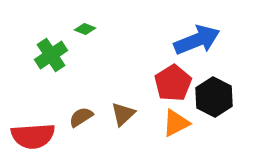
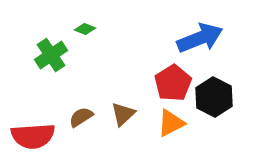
blue arrow: moved 3 px right, 2 px up
orange triangle: moved 5 px left
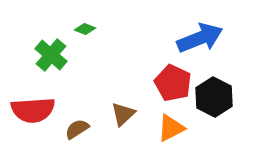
green cross: rotated 16 degrees counterclockwise
red pentagon: rotated 15 degrees counterclockwise
brown semicircle: moved 4 px left, 12 px down
orange triangle: moved 5 px down
red semicircle: moved 26 px up
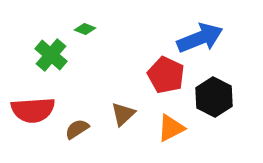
red pentagon: moved 7 px left, 8 px up
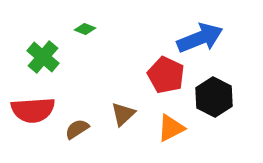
green cross: moved 8 px left, 2 px down
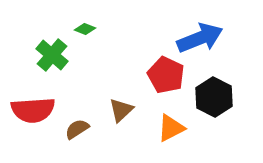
green cross: moved 9 px right, 2 px up
brown triangle: moved 2 px left, 4 px up
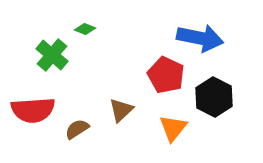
blue arrow: rotated 33 degrees clockwise
orange triangle: moved 2 px right; rotated 24 degrees counterclockwise
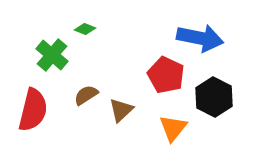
red semicircle: rotated 72 degrees counterclockwise
brown semicircle: moved 9 px right, 34 px up
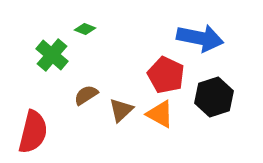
black hexagon: rotated 15 degrees clockwise
red semicircle: moved 22 px down
orange triangle: moved 13 px left, 14 px up; rotated 40 degrees counterclockwise
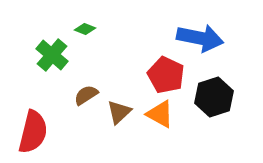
brown triangle: moved 2 px left, 2 px down
